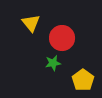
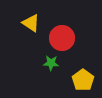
yellow triangle: rotated 18 degrees counterclockwise
green star: moved 2 px left; rotated 14 degrees clockwise
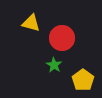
yellow triangle: rotated 18 degrees counterclockwise
green star: moved 3 px right, 2 px down; rotated 28 degrees clockwise
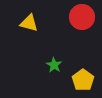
yellow triangle: moved 2 px left
red circle: moved 20 px right, 21 px up
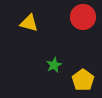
red circle: moved 1 px right
green star: rotated 14 degrees clockwise
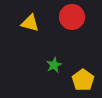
red circle: moved 11 px left
yellow triangle: moved 1 px right
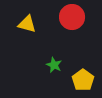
yellow triangle: moved 3 px left, 1 px down
green star: rotated 21 degrees counterclockwise
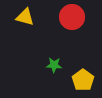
yellow triangle: moved 2 px left, 7 px up
green star: rotated 21 degrees counterclockwise
